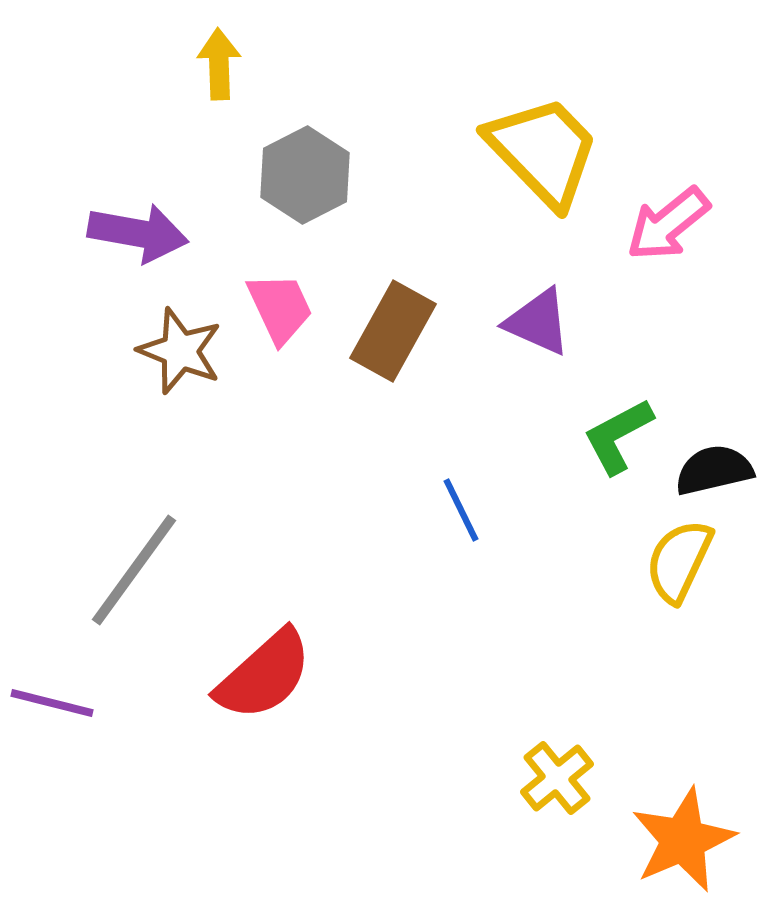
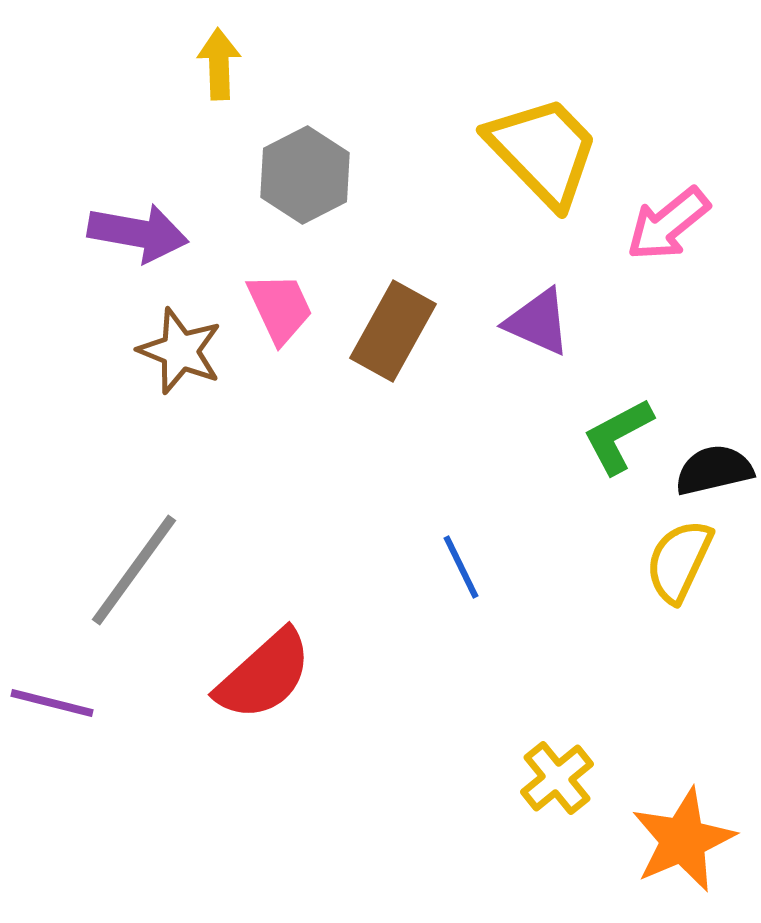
blue line: moved 57 px down
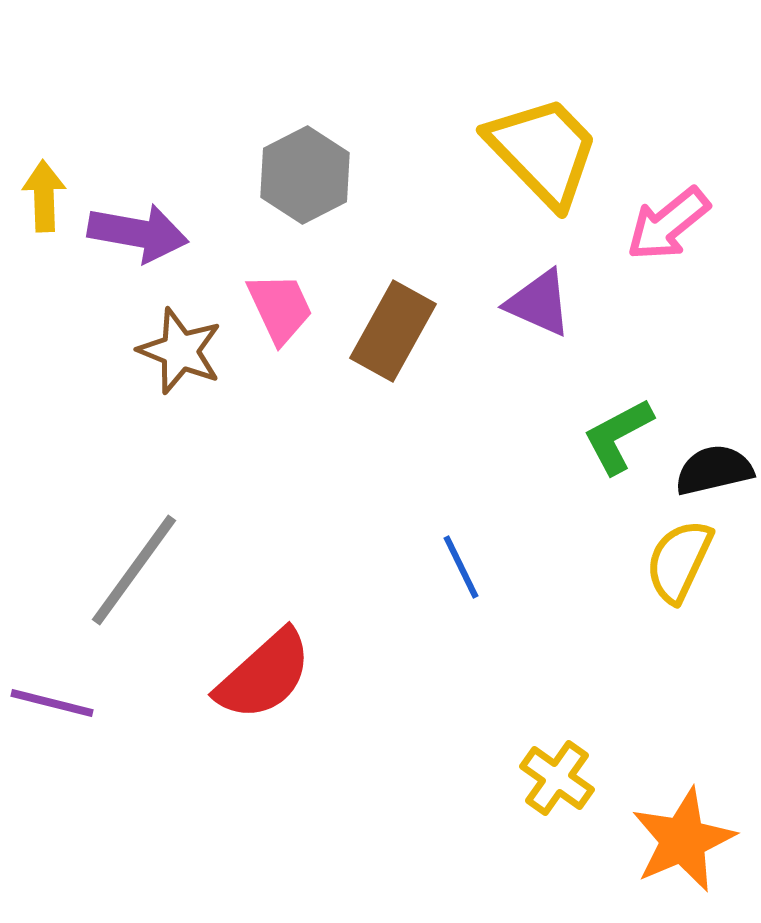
yellow arrow: moved 175 px left, 132 px down
purple triangle: moved 1 px right, 19 px up
yellow cross: rotated 16 degrees counterclockwise
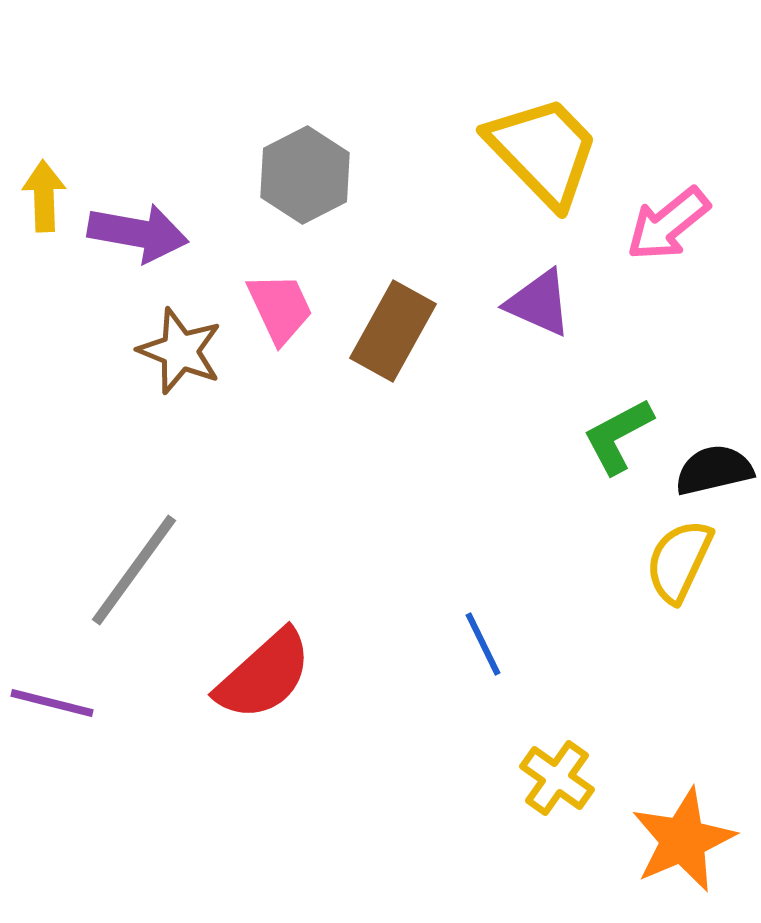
blue line: moved 22 px right, 77 px down
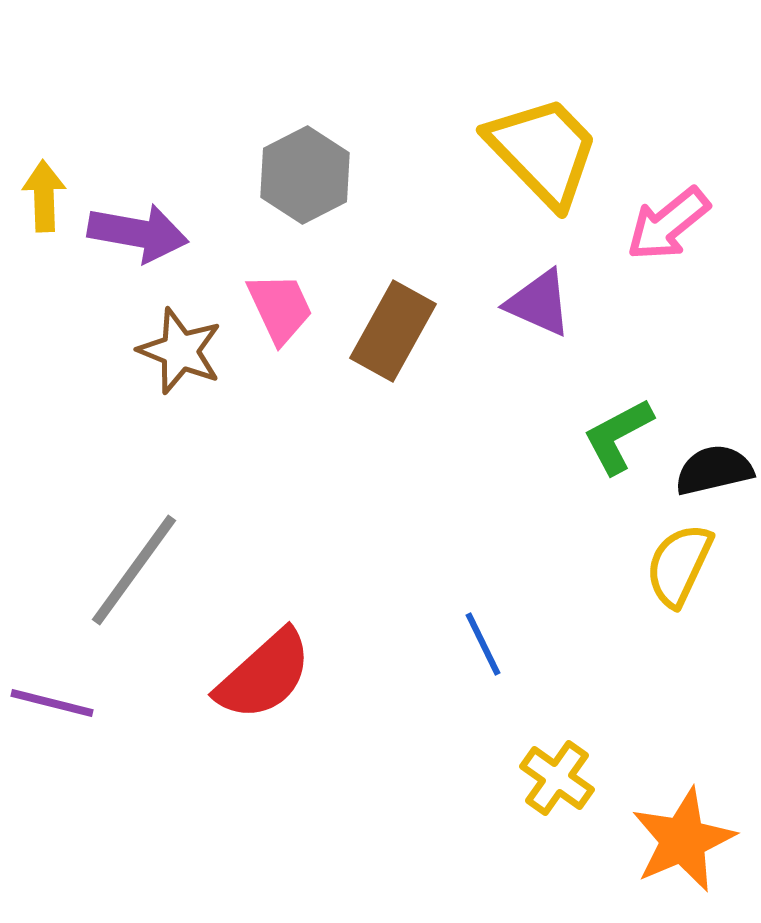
yellow semicircle: moved 4 px down
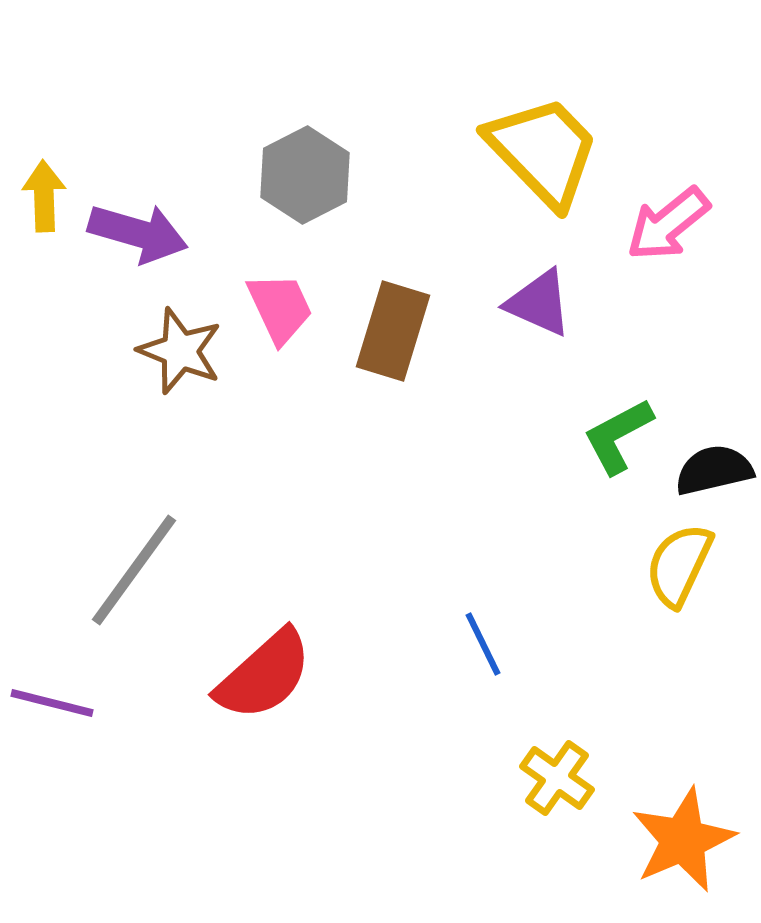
purple arrow: rotated 6 degrees clockwise
brown rectangle: rotated 12 degrees counterclockwise
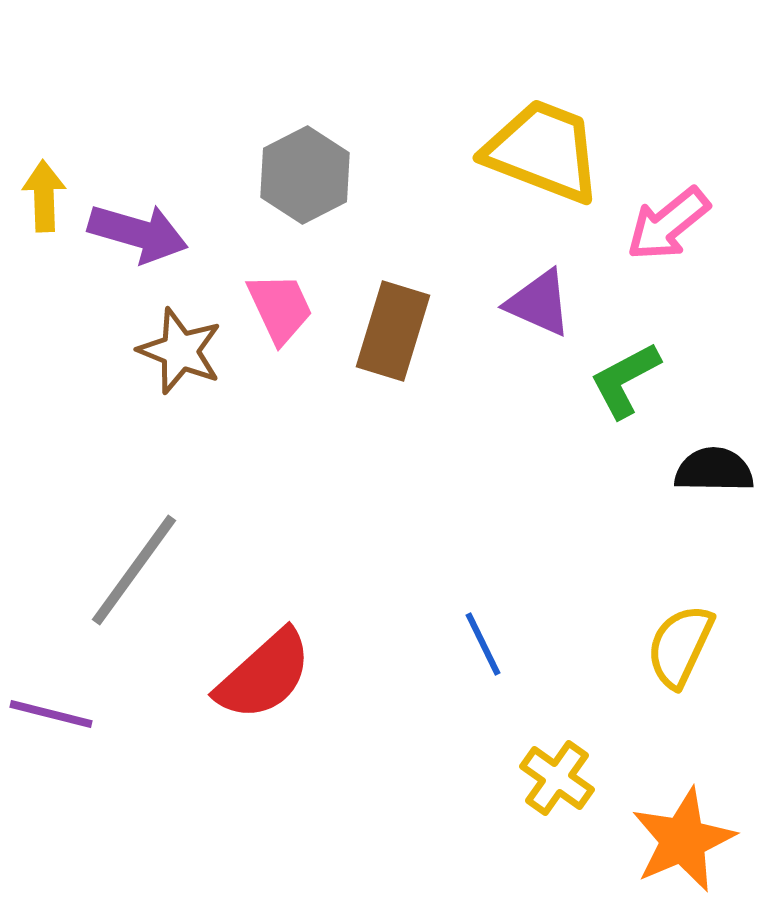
yellow trapezoid: rotated 25 degrees counterclockwise
green L-shape: moved 7 px right, 56 px up
black semicircle: rotated 14 degrees clockwise
yellow semicircle: moved 1 px right, 81 px down
purple line: moved 1 px left, 11 px down
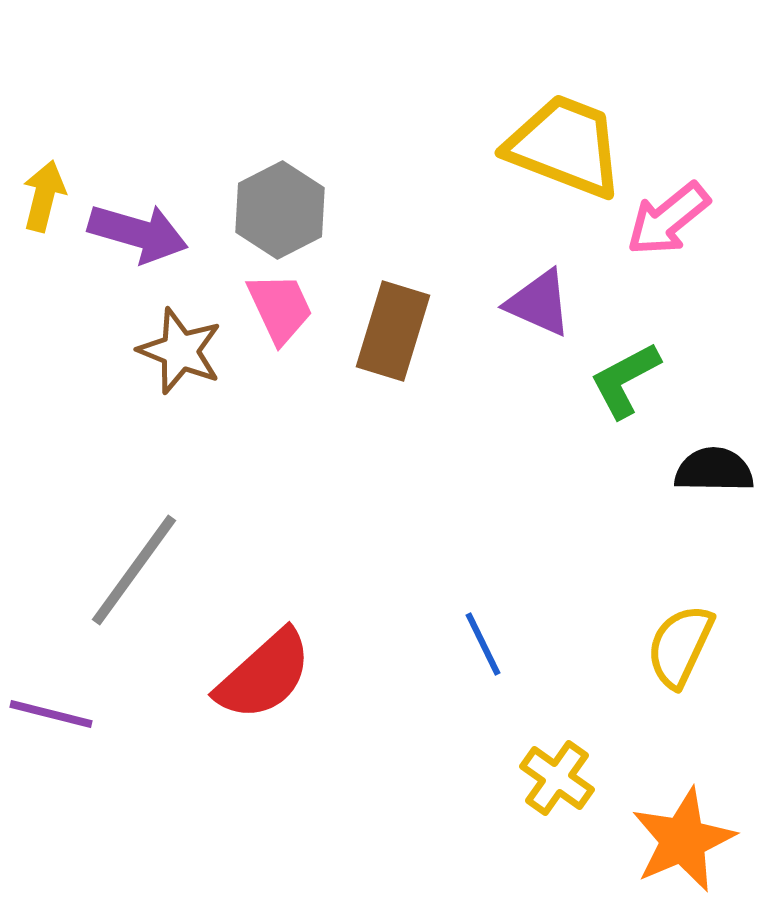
yellow trapezoid: moved 22 px right, 5 px up
gray hexagon: moved 25 px left, 35 px down
yellow arrow: rotated 16 degrees clockwise
pink arrow: moved 5 px up
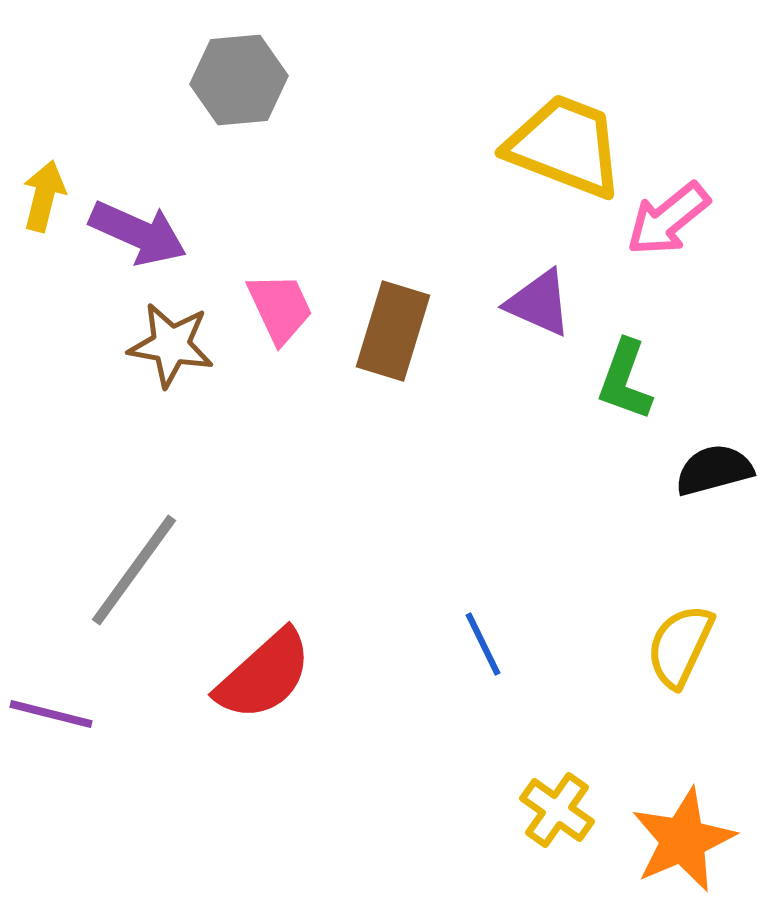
gray hexagon: moved 41 px left, 130 px up; rotated 22 degrees clockwise
purple arrow: rotated 8 degrees clockwise
brown star: moved 9 px left, 6 px up; rotated 12 degrees counterclockwise
green L-shape: rotated 42 degrees counterclockwise
black semicircle: rotated 16 degrees counterclockwise
yellow cross: moved 32 px down
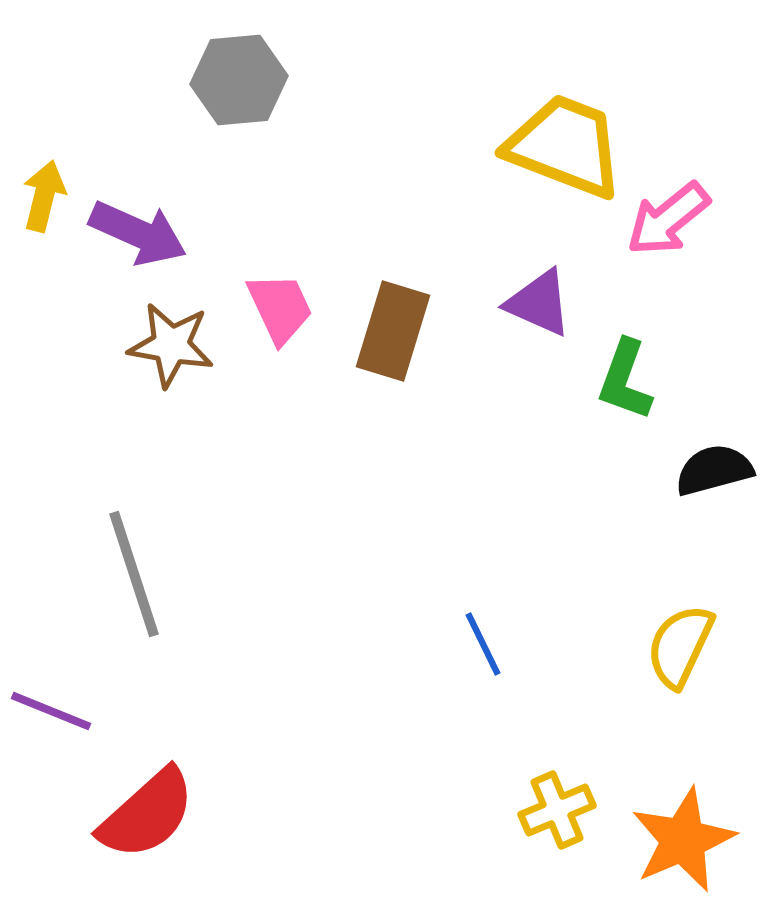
gray line: moved 4 px down; rotated 54 degrees counterclockwise
red semicircle: moved 117 px left, 139 px down
purple line: moved 3 px up; rotated 8 degrees clockwise
yellow cross: rotated 32 degrees clockwise
